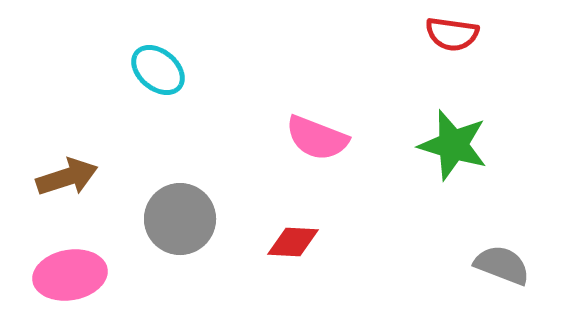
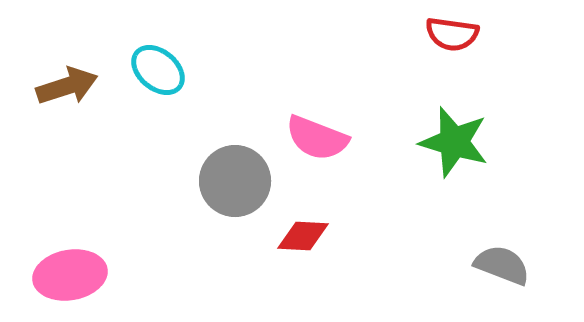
green star: moved 1 px right, 3 px up
brown arrow: moved 91 px up
gray circle: moved 55 px right, 38 px up
red diamond: moved 10 px right, 6 px up
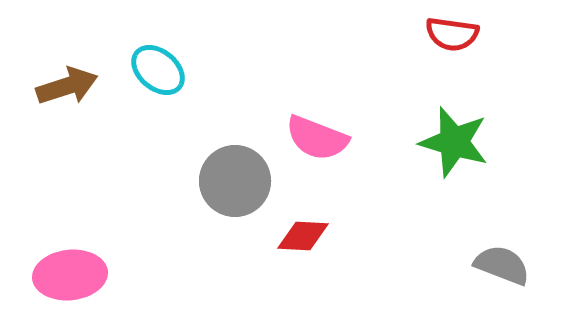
pink ellipse: rotated 4 degrees clockwise
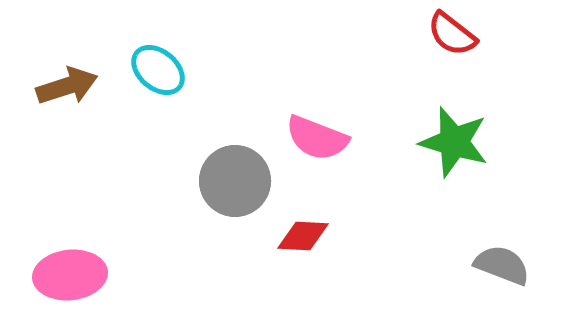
red semicircle: rotated 30 degrees clockwise
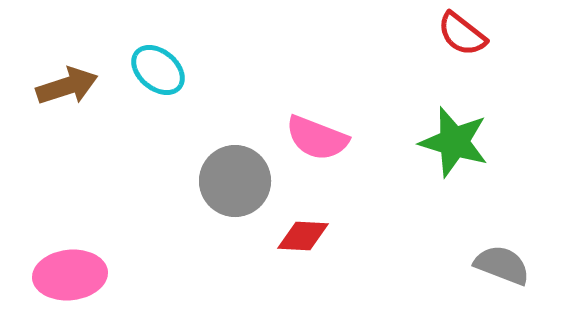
red semicircle: moved 10 px right
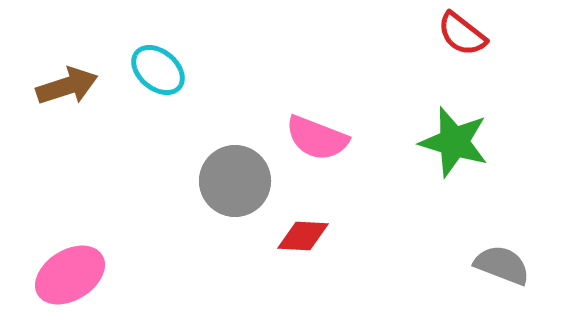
pink ellipse: rotated 26 degrees counterclockwise
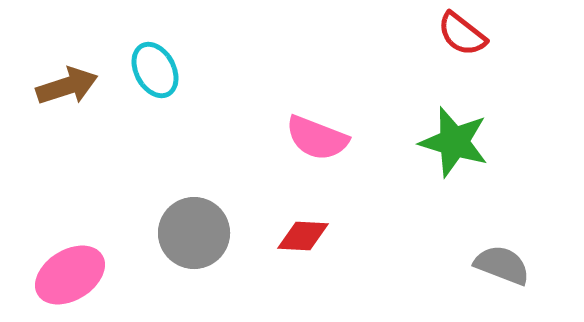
cyan ellipse: moved 3 px left; rotated 22 degrees clockwise
gray circle: moved 41 px left, 52 px down
